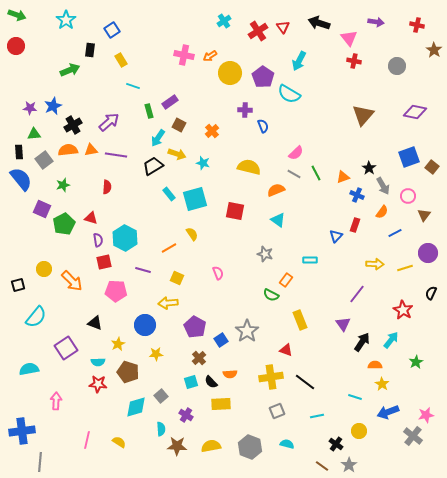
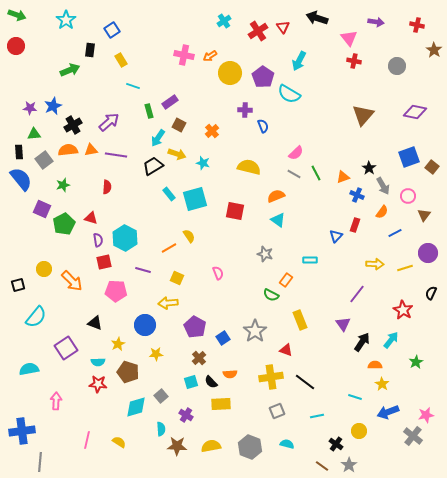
black arrow at (319, 23): moved 2 px left, 5 px up
orange semicircle at (276, 190): moved 6 px down
yellow semicircle at (192, 234): moved 3 px left, 2 px down
gray star at (247, 331): moved 8 px right
blue square at (221, 340): moved 2 px right, 2 px up
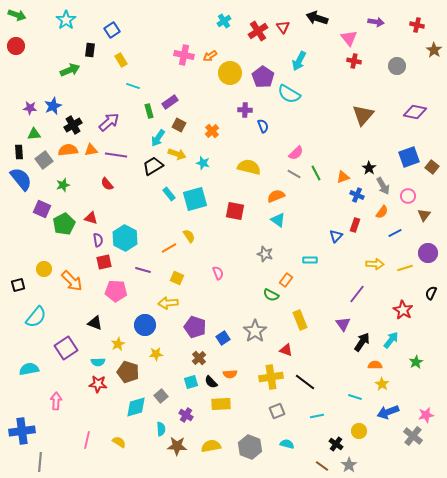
red semicircle at (107, 187): moved 3 px up; rotated 136 degrees clockwise
purple pentagon at (195, 327): rotated 10 degrees counterclockwise
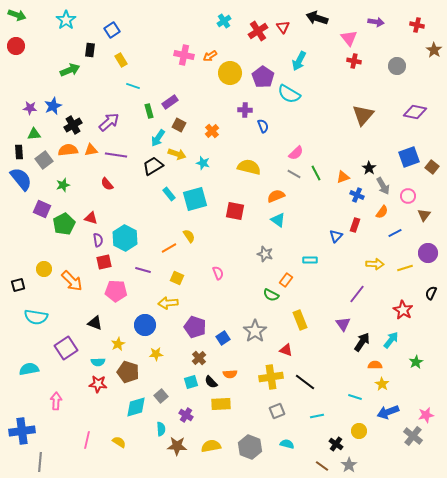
cyan semicircle at (36, 317): rotated 60 degrees clockwise
